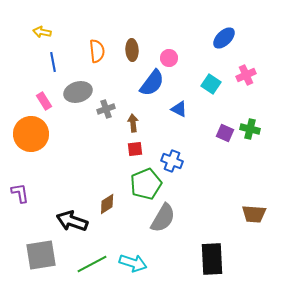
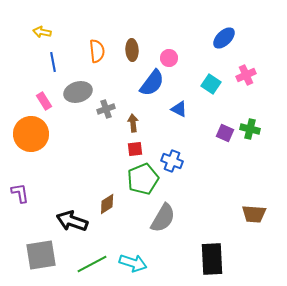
green pentagon: moved 3 px left, 5 px up
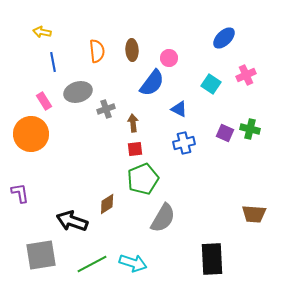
blue cross: moved 12 px right, 18 px up; rotated 35 degrees counterclockwise
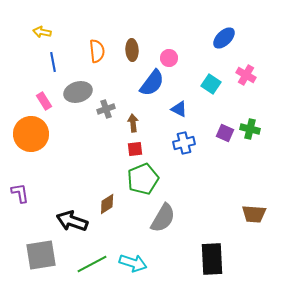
pink cross: rotated 36 degrees counterclockwise
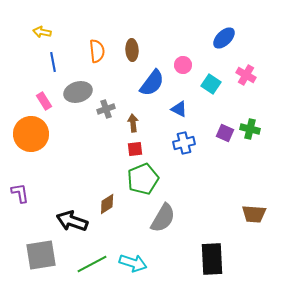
pink circle: moved 14 px right, 7 px down
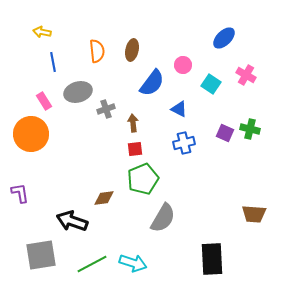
brown ellipse: rotated 15 degrees clockwise
brown diamond: moved 3 px left, 6 px up; rotated 25 degrees clockwise
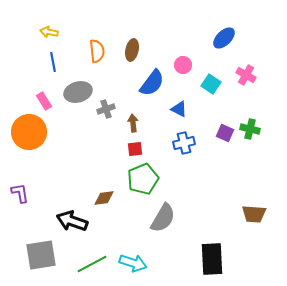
yellow arrow: moved 7 px right
orange circle: moved 2 px left, 2 px up
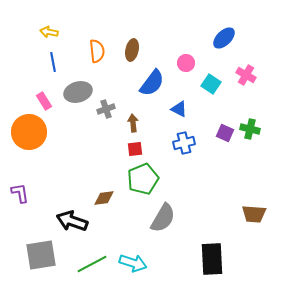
pink circle: moved 3 px right, 2 px up
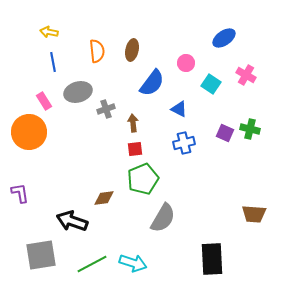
blue ellipse: rotated 10 degrees clockwise
